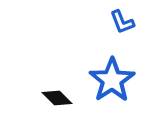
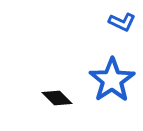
blue L-shape: rotated 44 degrees counterclockwise
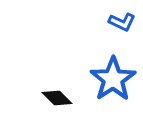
blue star: moved 1 px right, 1 px up
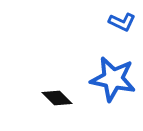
blue star: rotated 27 degrees counterclockwise
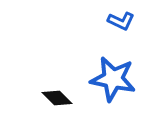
blue L-shape: moved 1 px left, 1 px up
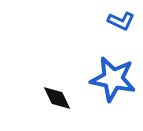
black diamond: rotated 20 degrees clockwise
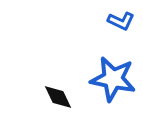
black diamond: moved 1 px right, 1 px up
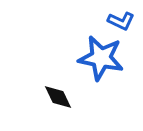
blue star: moved 12 px left, 21 px up
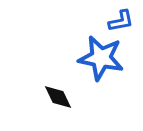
blue L-shape: rotated 36 degrees counterclockwise
